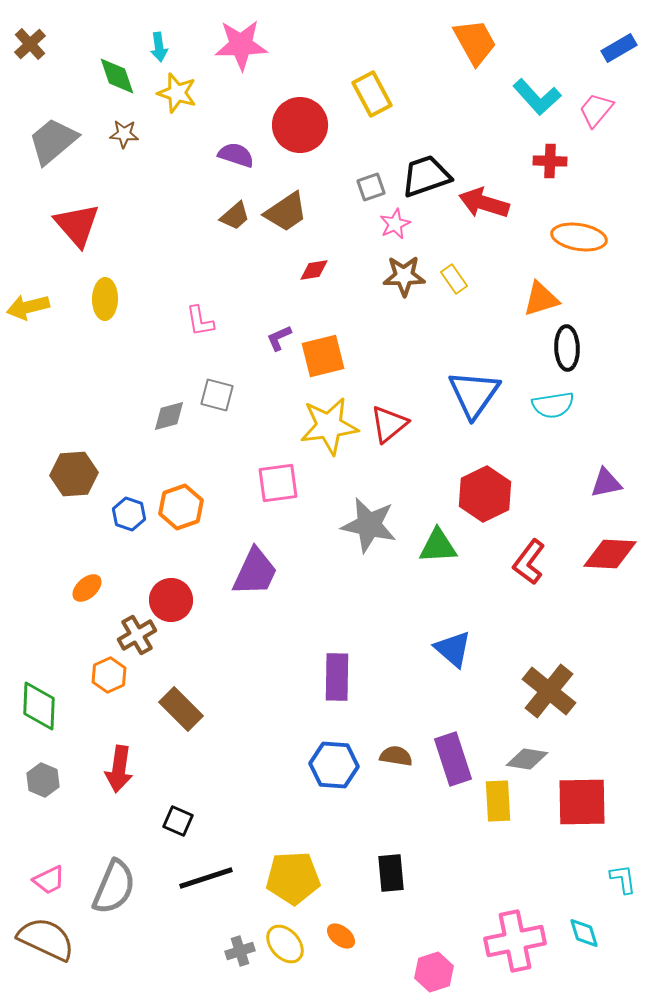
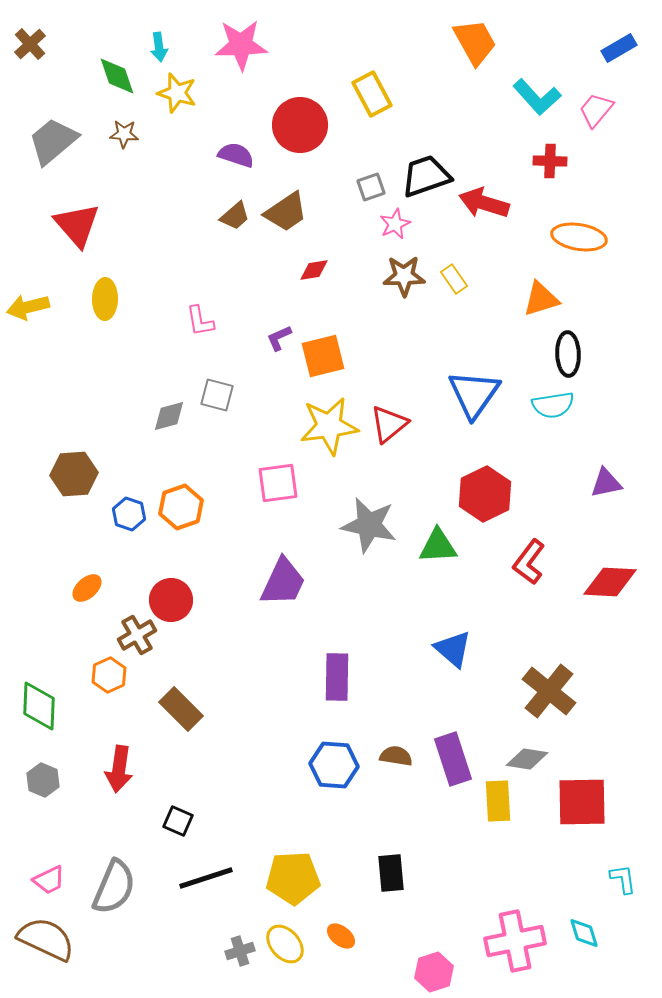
black ellipse at (567, 348): moved 1 px right, 6 px down
red diamond at (610, 554): moved 28 px down
purple trapezoid at (255, 572): moved 28 px right, 10 px down
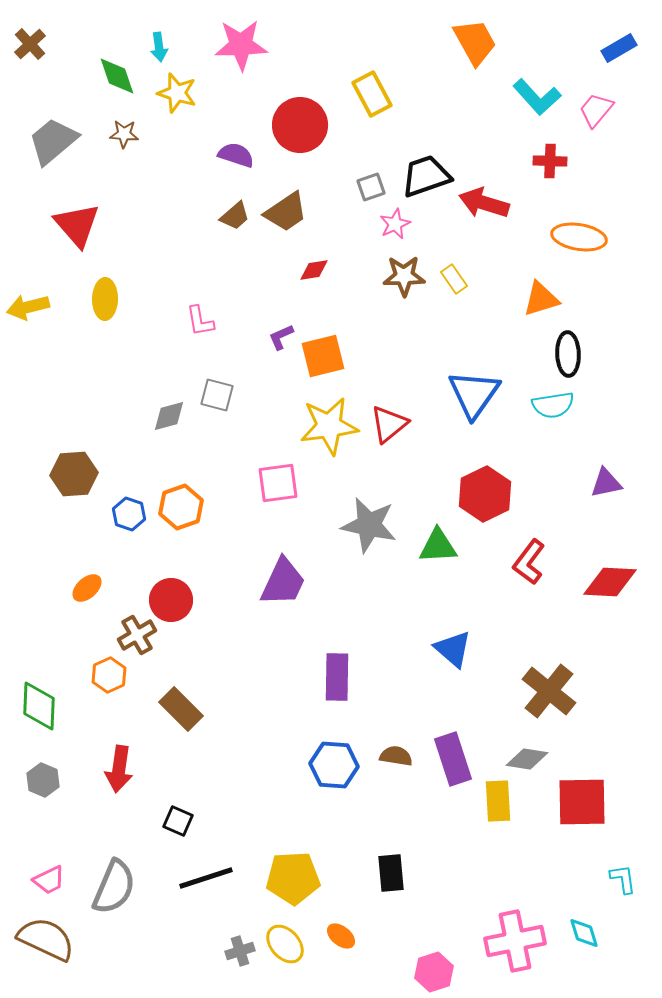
purple L-shape at (279, 338): moved 2 px right, 1 px up
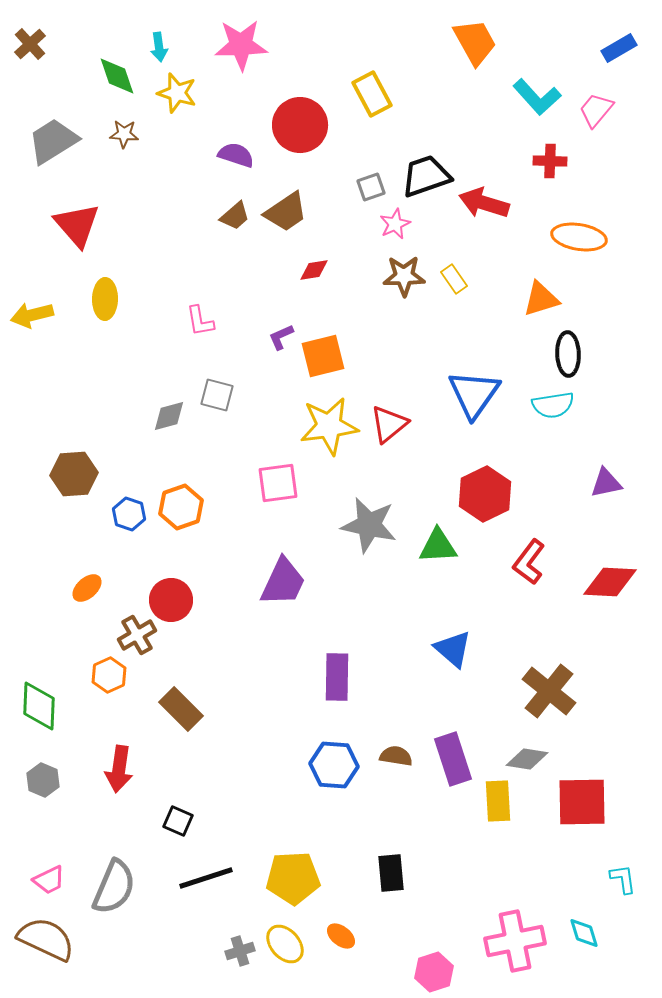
gray trapezoid at (53, 141): rotated 8 degrees clockwise
yellow arrow at (28, 307): moved 4 px right, 8 px down
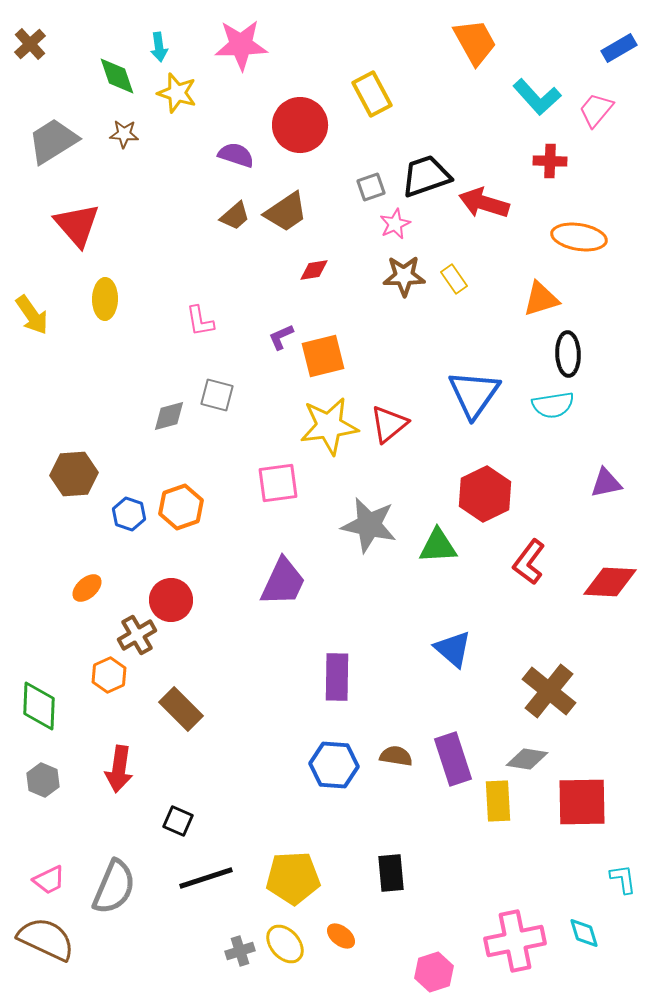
yellow arrow at (32, 315): rotated 111 degrees counterclockwise
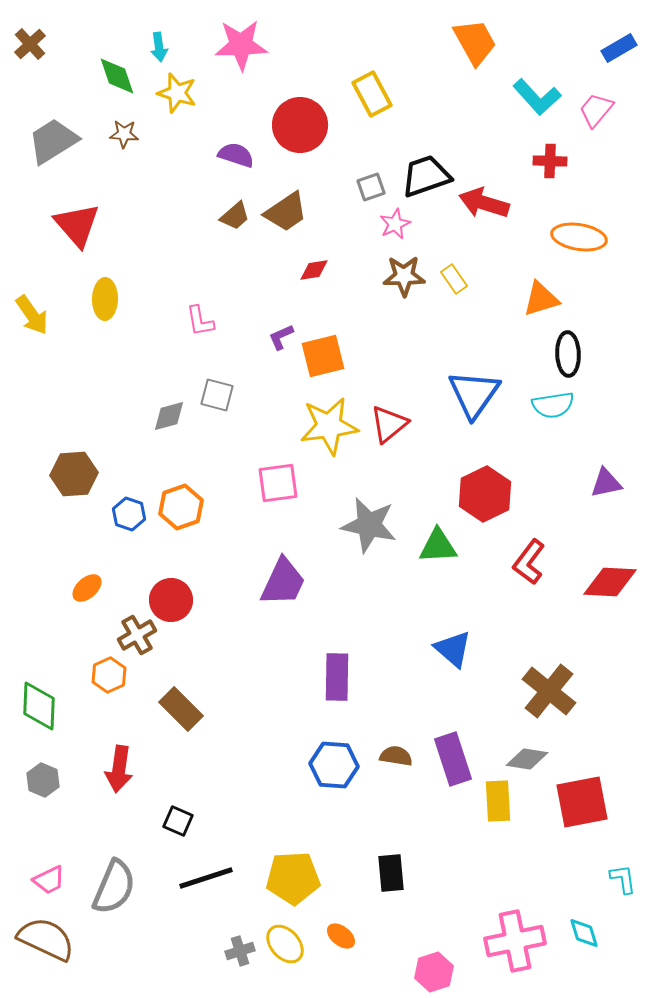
red square at (582, 802): rotated 10 degrees counterclockwise
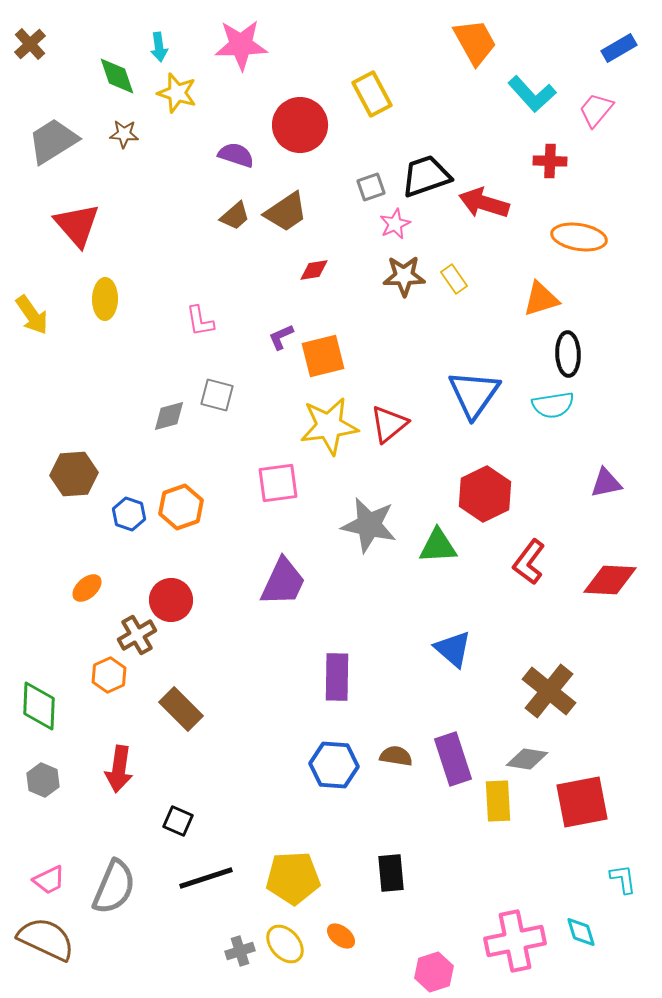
cyan L-shape at (537, 97): moved 5 px left, 3 px up
red diamond at (610, 582): moved 2 px up
cyan diamond at (584, 933): moved 3 px left, 1 px up
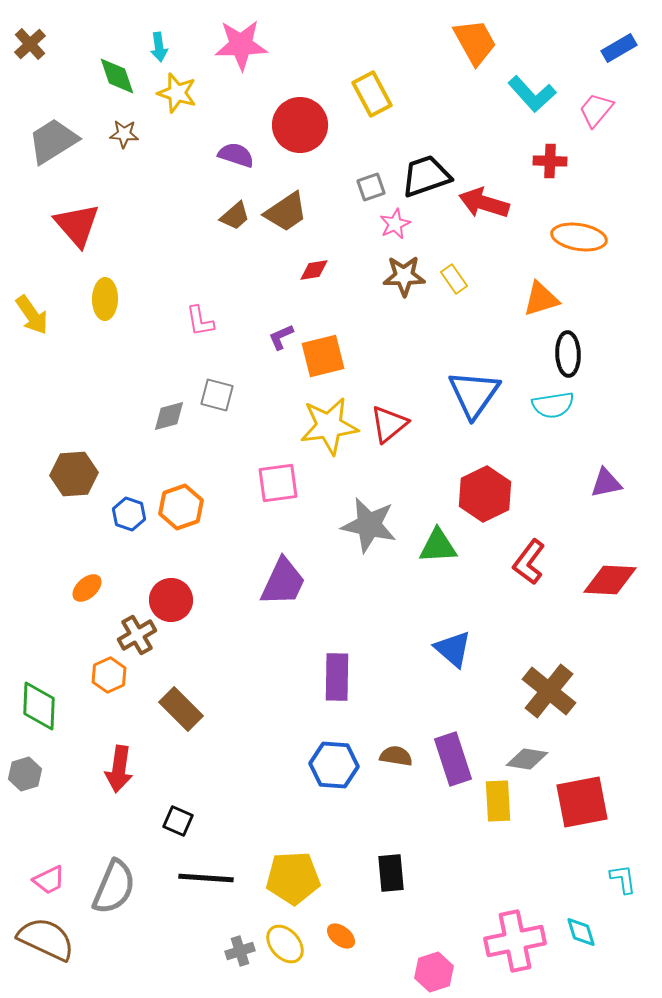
gray hexagon at (43, 780): moved 18 px left, 6 px up; rotated 20 degrees clockwise
black line at (206, 878): rotated 22 degrees clockwise
